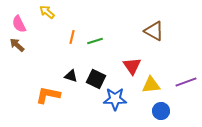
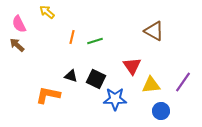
purple line: moved 3 px left; rotated 35 degrees counterclockwise
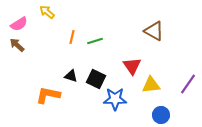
pink semicircle: rotated 96 degrees counterclockwise
purple line: moved 5 px right, 2 px down
blue circle: moved 4 px down
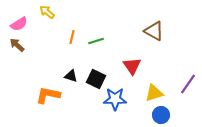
green line: moved 1 px right
yellow triangle: moved 3 px right, 8 px down; rotated 12 degrees counterclockwise
